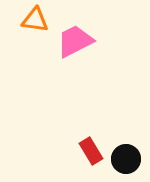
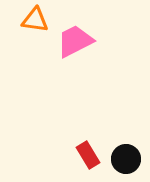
red rectangle: moved 3 px left, 4 px down
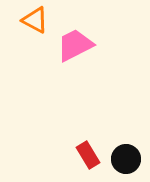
orange triangle: rotated 20 degrees clockwise
pink trapezoid: moved 4 px down
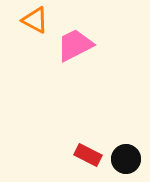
red rectangle: rotated 32 degrees counterclockwise
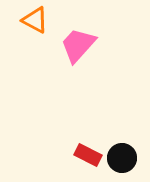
pink trapezoid: moved 3 px right; rotated 21 degrees counterclockwise
black circle: moved 4 px left, 1 px up
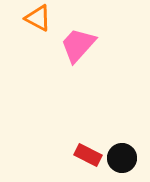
orange triangle: moved 3 px right, 2 px up
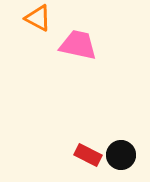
pink trapezoid: rotated 60 degrees clockwise
black circle: moved 1 px left, 3 px up
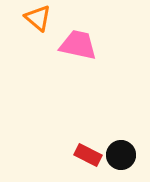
orange triangle: rotated 12 degrees clockwise
